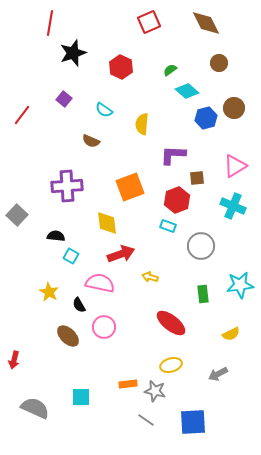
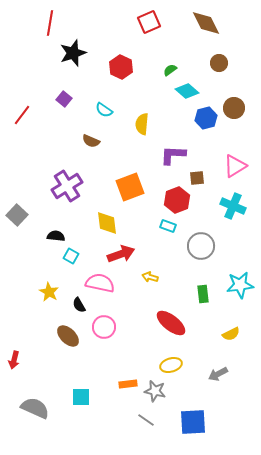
purple cross at (67, 186): rotated 28 degrees counterclockwise
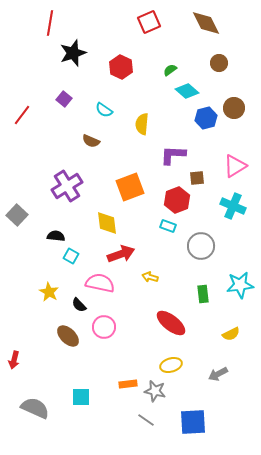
black semicircle at (79, 305): rotated 14 degrees counterclockwise
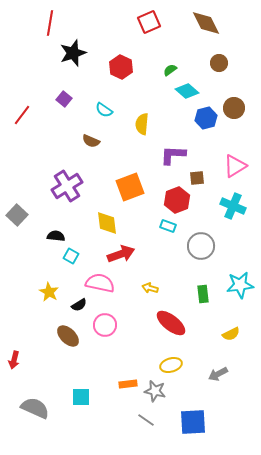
yellow arrow at (150, 277): moved 11 px down
black semicircle at (79, 305): rotated 77 degrees counterclockwise
pink circle at (104, 327): moved 1 px right, 2 px up
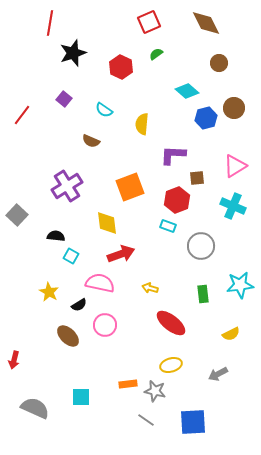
green semicircle at (170, 70): moved 14 px left, 16 px up
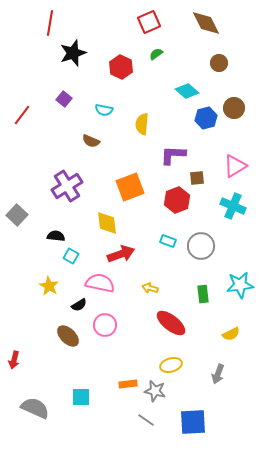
cyan semicircle at (104, 110): rotated 24 degrees counterclockwise
cyan rectangle at (168, 226): moved 15 px down
yellow star at (49, 292): moved 6 px up
gray arrow at (218, 374): rotated 42 degrees counterclockwise
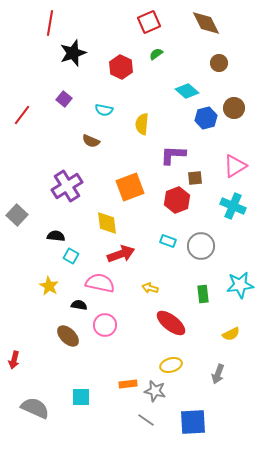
brown square at (197, 178): moved 2 px left
black semicircle at (79, 305): rotated 140 degrees counterclockwise
